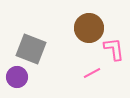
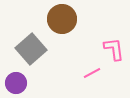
brown circle: moved 27 px left, 9 px up
gray square: rotated 28 degrees clockwise
purple circle: moved 1 px left, 6 px down
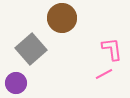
brown circle: moved 1 px up
pink L-shape: moved 2 px left
pink line: moved 12 px right, 1 px down
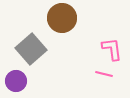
pink line: rotated 42 degrees clockwise
purple circle: moved 2 px up
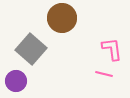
gray square: rotated 8 degrees counterclockwise
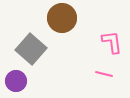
pink L-shape: moved 7 px up
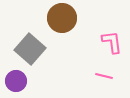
gray square: moved 1 px left
pink line: moved 2 px down
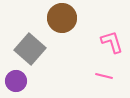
pink L-shape: rotated 10 degrees counterclockwise
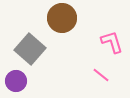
pink line: moved 3 px left, 1 px up; rotated 24 degrees clockwise
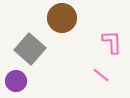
pink L-shape: rotated 15 degrees clockwise
